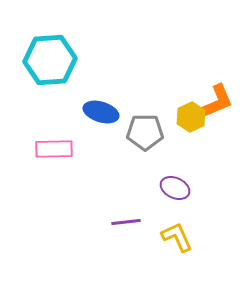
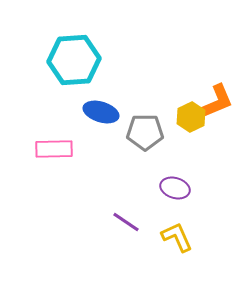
cyan hexagon: moved 24 px right
purple ellipse: rotated 8 degrees counterclockwise
purple line: rotated 40 degrees clockwise
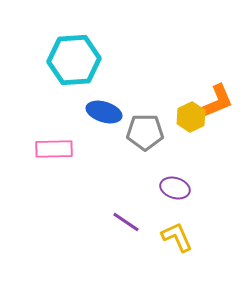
blue ellipse: moved 3 px right
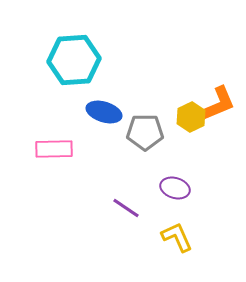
orange L-shape: moved 2 px right, 2 px down
purple line: moved 14 px up
